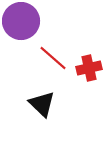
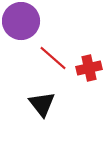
black triangle: rotated 8 degrees clockwise
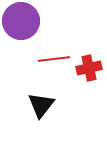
red line: moved 1 px right, 1 px down; rotated 48 degrees counterclockwise
black triangle: moved 1 px left, 1 px down; rotated 16 degrees clockwise
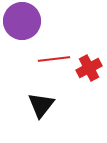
purple circle: moved 1 px right
red cross: rotated 15 degrees counterclockwise
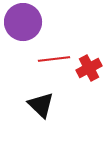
purple circle: moved 1 px right, 1 px down
black triangle: rotated 24 degrees counterclockwise
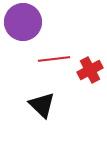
red cross: moved 1 px right, 2 px down
black triangle: moved 1 px right
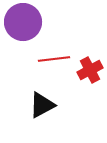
black triangle: rotated 48 degrees clockwise
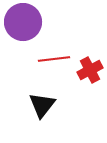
black triangle: rotated 24 degrees counterclockwise
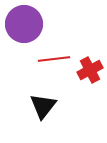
purple circle: moved 1 px right, 2 px down
black triangle: moved 1 px right, 1 px down
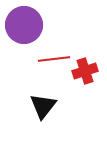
purple circle: moved 1 px down
red cross: moved 5 px left, 1 px down; rotated 10 degrees clockwise
